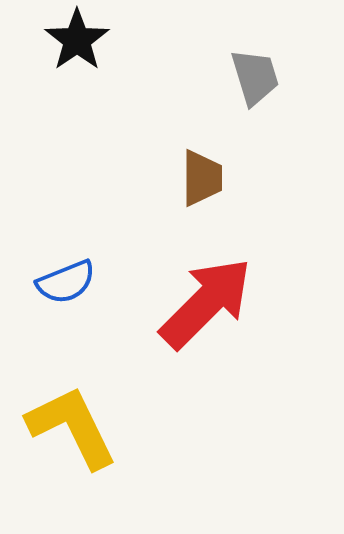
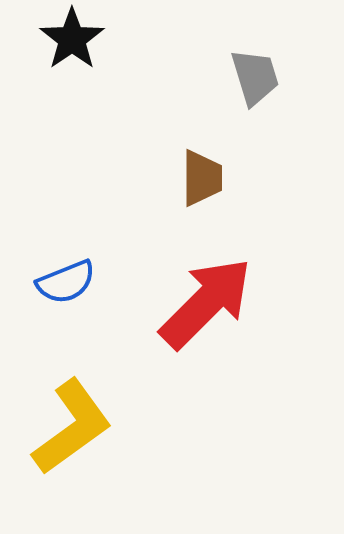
black star: moved 5 px left, 1 px up
yellow L-shape: rotated 80 degrees clockwise
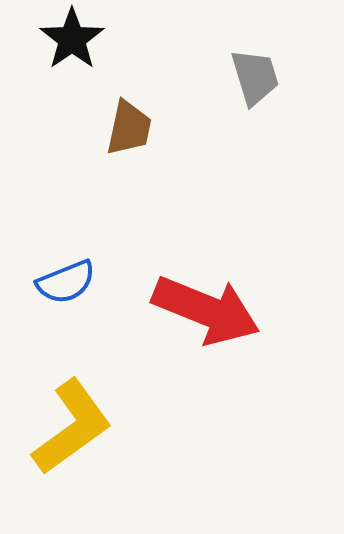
brown trapezoid: moved 73 px left, 50 px up; rotated 12 degrees clockwise
red arrow: moved 7 px down; rotated 67 degrees clockwise
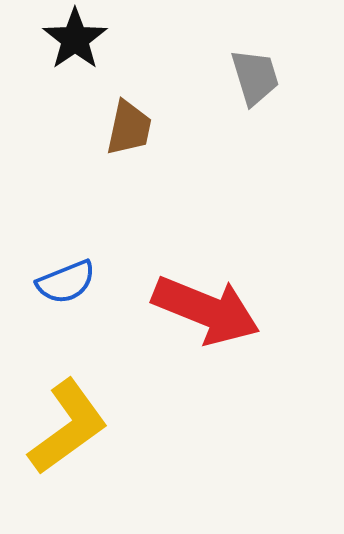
black star: moved 3 px right
yellow L-shape: moved 4 px left
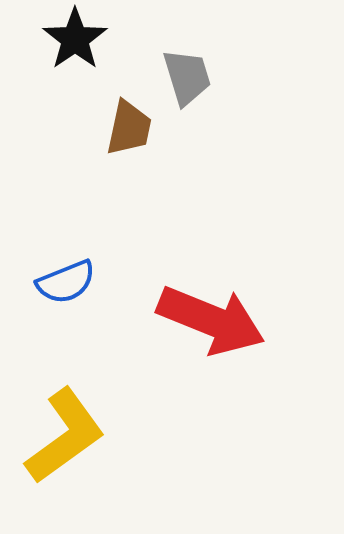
gray trapezoid: moved 68 px left
red arrow: moved 5 px right, 10 px down
yellow L-shape: moved 3 px left, 9 px down
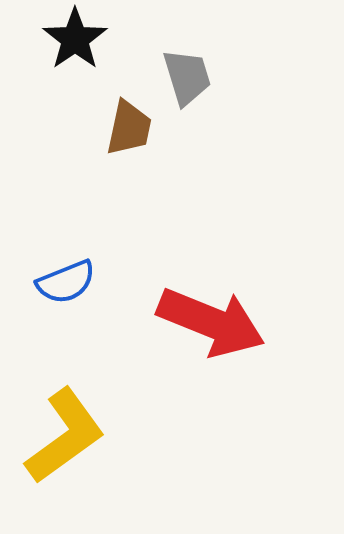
red arrow: moved 2 px down
